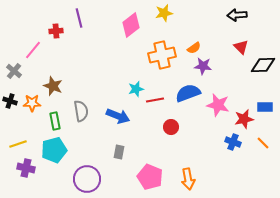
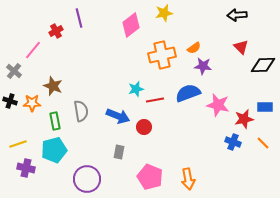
red cross: rotated 24 degrees counterclockwise
red circle: moved 27 px left
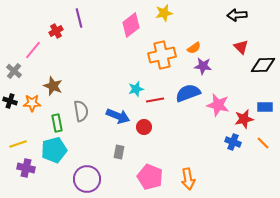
green rectangle: moved 2 px right, 2 px down
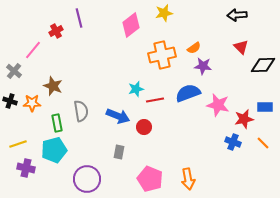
pink pentagon: moved 2 px down
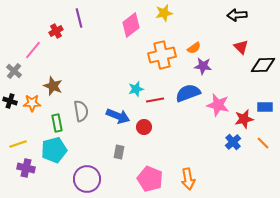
blue cross: rotated 28 degrees clockwise
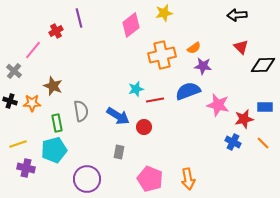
blue semicircle: moved 2 px up
blue arrow: rotated 10 degrees clockwise
blue cross: rotated 21 degrees counterclockwise
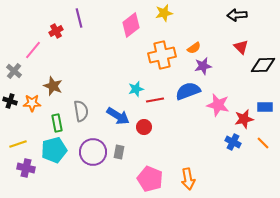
purple star: rotated 18 degrees counterclockwise
purple circle: moved 6 px right, 27 px up
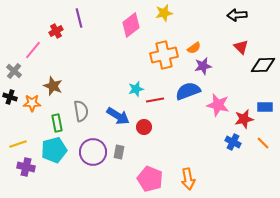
orange cross: moved 2 px right
black cross: moved 4 px up
purple cross: moved 1 px up
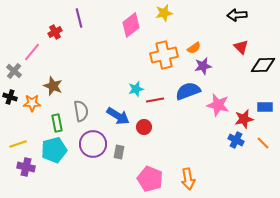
red cross: moved 1 px left, 1 px down
pink line: moved 1 px left, 2 px down
blue cross: moved 3 px right, 2 px up
purple circle: moved 8 px up
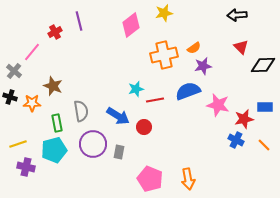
purple line: moved 3 px down
orange line: moved 1 px right, 2 px down
